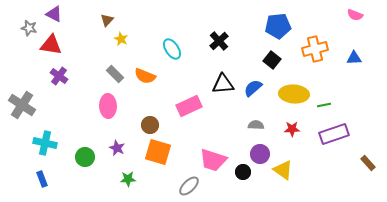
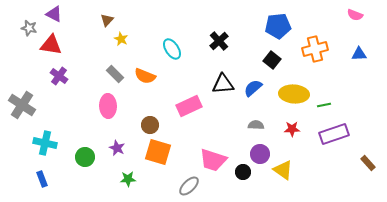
blue triangle: moved 5 px right, 4 px up
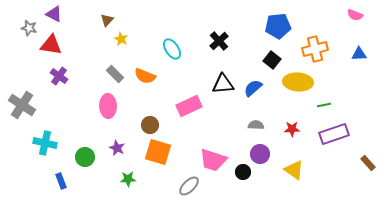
yellow ellipse: moved 4 px right, 12 px up
yellow triangle: moved 11 px right
blue rectangle: moved 19 px right, 2 px down
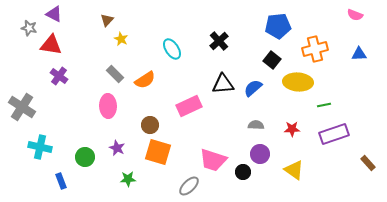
orange semicircle: moved 4 px down; rotated 55 degrees counterclockwise
gray cross: moved 2 px down
cyan cross: moved 5 px left, 4 px down
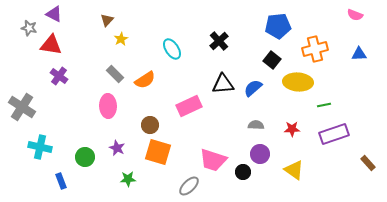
yellow star: rotated 16 degrees clockwise
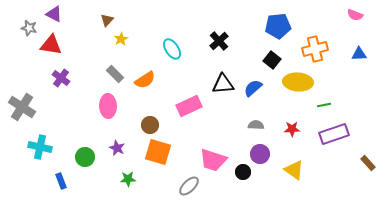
purple cross: moved 2 px right, 2 px down
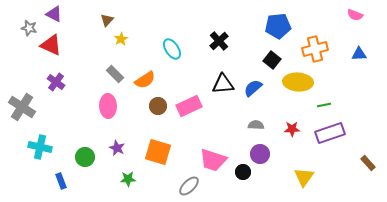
red triangle: rotated 15 degrees clockwise
purple cross: moved 5 px left, 4 px down
brown circle: moved 8 px right, 19 px up
purple rectangle: moved 4 px left, 1 px up
yellow triangle: moved 10 px right, 7 px down; rotated 30 degrees clockwise
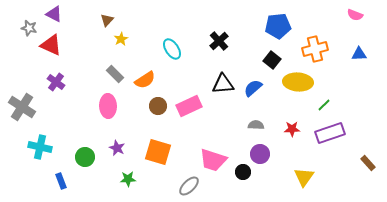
green line: rotated 32 degrees counterclockwise
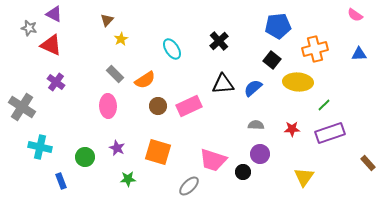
pink semicircle: rotated 14 degrees clockwise
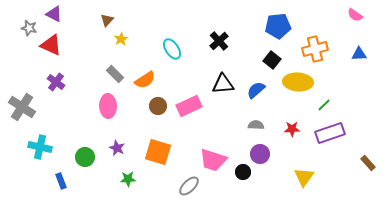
blue semicircle: moved 3 px right, 2 px down
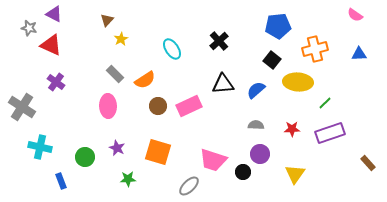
green line: moved 1 px right, 2 px up
yellow triangle: moved 9 px left, 3 px up
